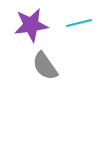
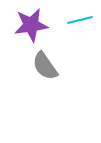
cyan line: moved 1 px right, 3 px up
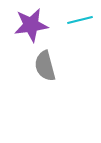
gray semicircle: rotated 20 degrees clockwise
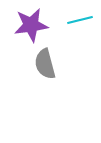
gray semicircle: moved 2 px up
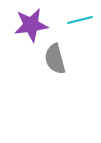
gray semicircle: moved 10 px right, 5 px up
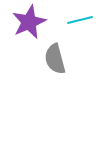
purple star: moved 2 px left, 3 px up; rotated 16 degrees counterclockwise
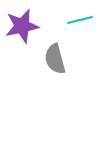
purple star: moved 7 px left, 4 px down; rotated 12 degrees clockwise
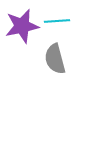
cyan line: moved 23 px left, 1 px down; rotated 10 degrees clockwise
